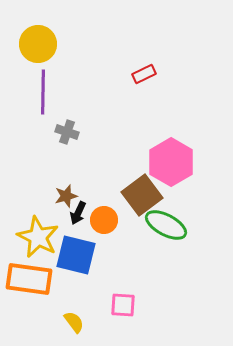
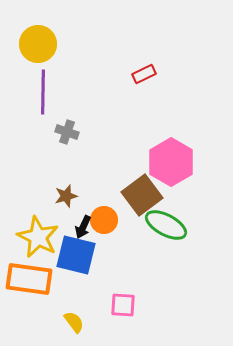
black arrow: moved 5 px right, 14 px down
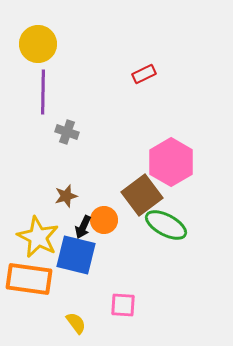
yellow semicircle: moved 2 px right, 1 px down
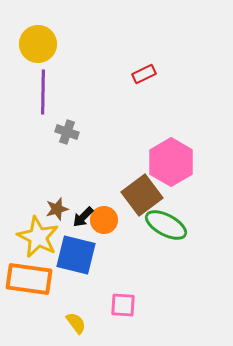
brown star: moved 9 px left, 13 px down
black arrow: moved 10 px up; rotated 20 degrees clockwise
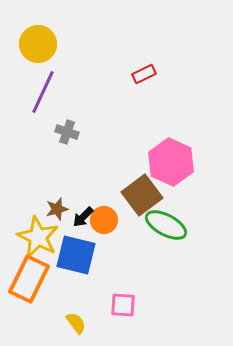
purple line: rotated 24 degrees clockwise
pink hexagon: rotated 6 degrees counterclockwise
orange rectangle: rotated 72 degrees counterclockwise
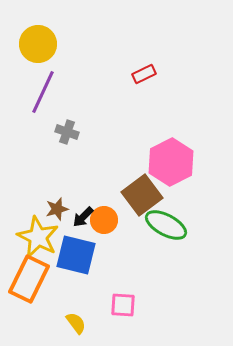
pink hexagon: rotated 9 degrees clockwise
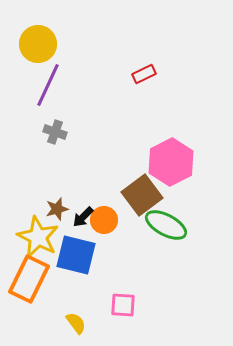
purple line: moved 5 px right, 7 px up
gray cross: moved 12 px left
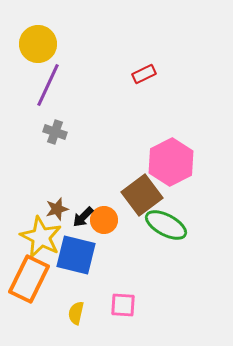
yellow star: moved 3 px right
yellow semicircle: moved 10 px up; rotated 130 degrees counterclockwise
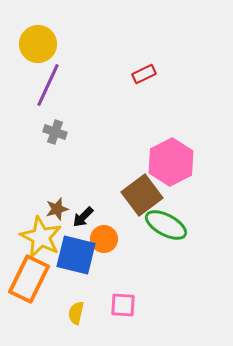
orange circle: moved 19 px down
